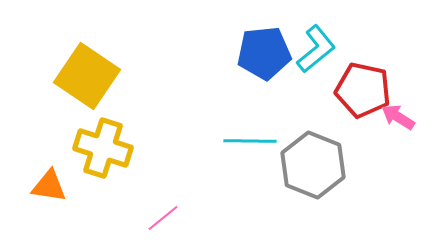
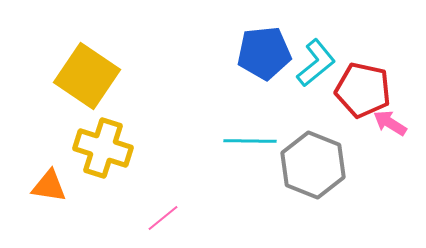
cyan L-shape: moved 14 px down
pink arrow: moved 8 px left, 6 px down
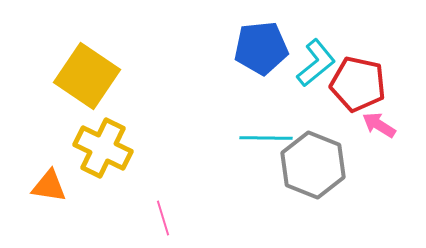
blue pentagon: moved 3 px left, 5 px up
red pentagon: moved 5 px left, 6 px up
pink arrow: moved 11 px left, 2 px down
cyan line: moved 16 px right, 3 px up
yellow cross: rotated 8 degrees clockwise
pink line: rotated 68 degrees counterclockwise
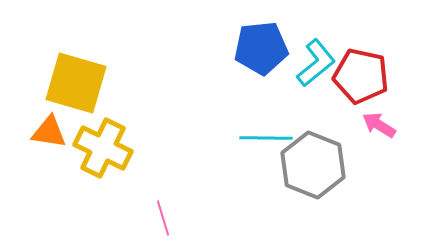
yellow square: moved 11 px left, 7 px down; rotated 18 degrees counterclockwise
red pentagon: moved 3 px right, 8 px up
orange triangle: moved 54 px up
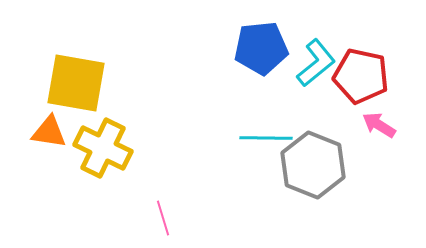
yellow square: rotated 6 degrees counterclockwise
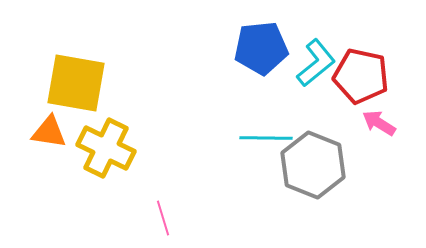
pink arrow: moved 2 px up
yellow cross: moved 3 px right
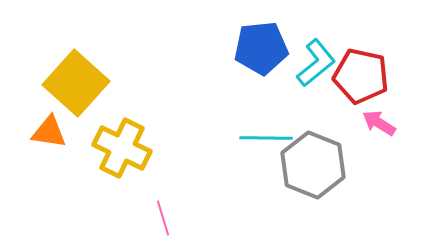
yellow square: rotated 32 degrees clockwise
yellow cross: moved 16 px right
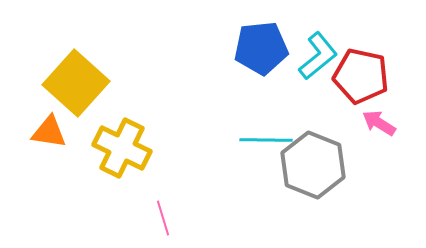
cyan L-shape: moved 2 px right, 7 px up
cyan line: moved 2 px down
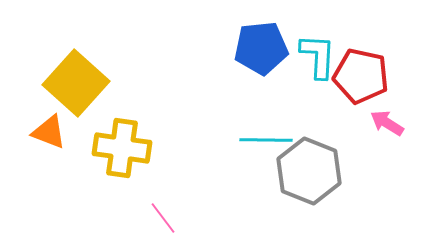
cyan L-shape: rotated 48 degrees counterclockwise
pink arrow: moved 8 px right
orange triangle: rotated 12 degrees clockwise
yellow cross: rotated 18 degrees counterclockwise
gray hexagon: moved 4 px left, 6 px down
pink line: rotated 20 degrees counterclockwise
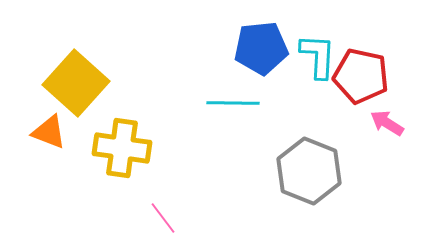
cyan line: moved 33 px left, 37 px up
